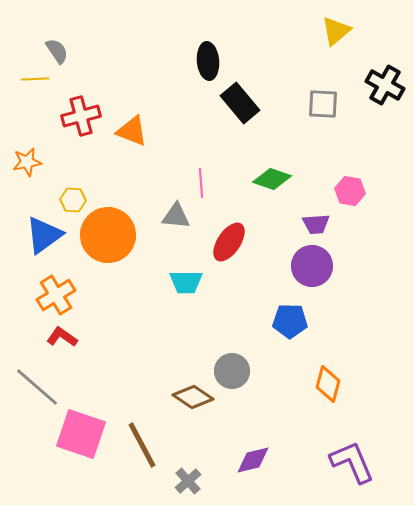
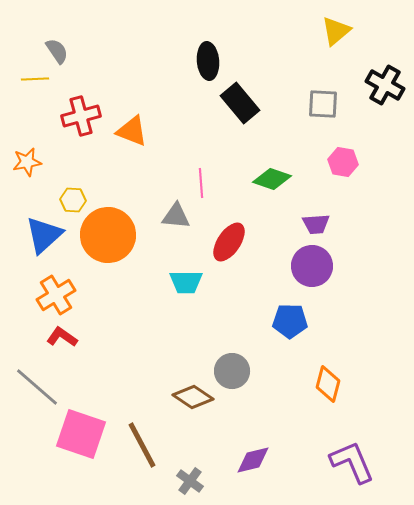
pink hexagon: moved 7 px left, 29 px up
blue triangle: rotated 6 degrees counterclockwise
gray cross: moved 2 px right; rotated 12 degrees counterclockwise
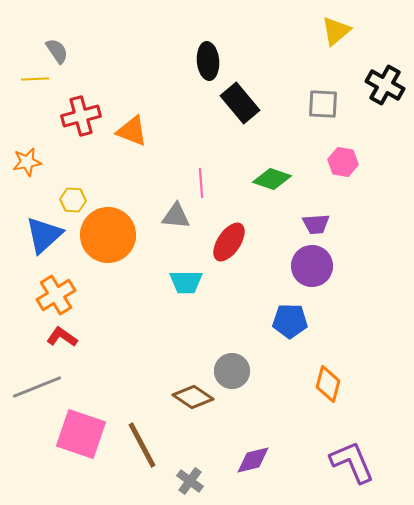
gray line: rotated 63 degrees counterclockwise
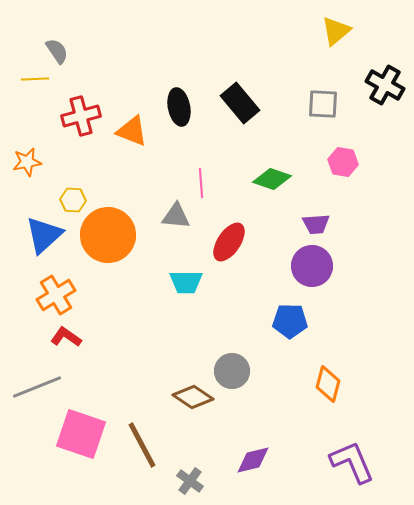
black ellipse: moved 29 px left, 46 px down; rotated 6 degrees counterclockwise
red L-shape: moved 4 px right
